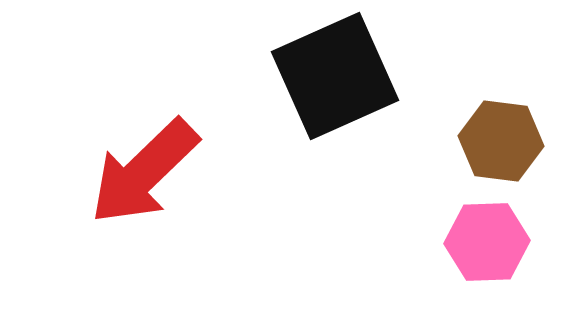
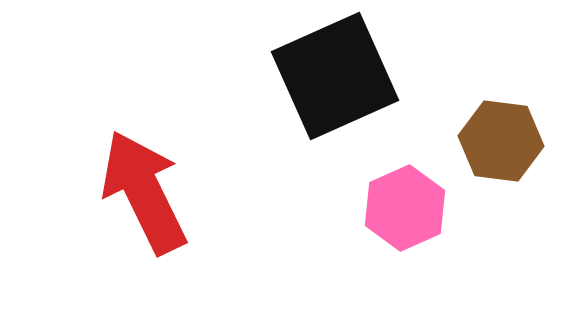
red arrow: moved 20 px down; rotated 108 degrees clockwise
pink hexagon: moved 82 px left, 34 px up; rotated 22 degrees counterclockwise
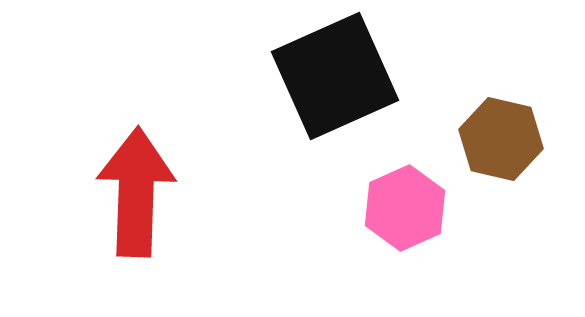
brown hexagon: moved 2 px up; rotated 6 degrees clockwise
red arrow: moved 8 px left; rotated 28 degrees clockwise
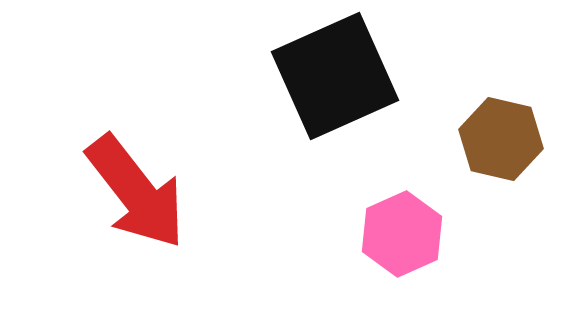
red arrow: rotated 140 degrees clockwise
pink hexagon: moved 3 px left, 26 px down
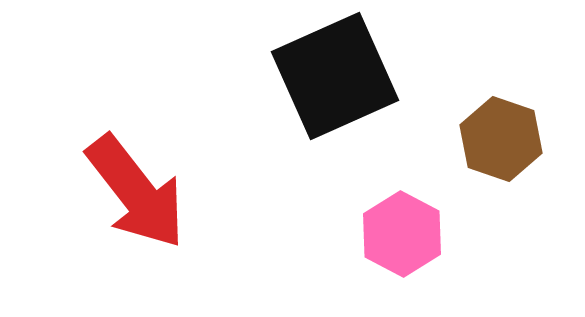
brown hexagon: rotated 6 degrees clockwise
pink hexagon: rotated 8 degrees counterclockwise
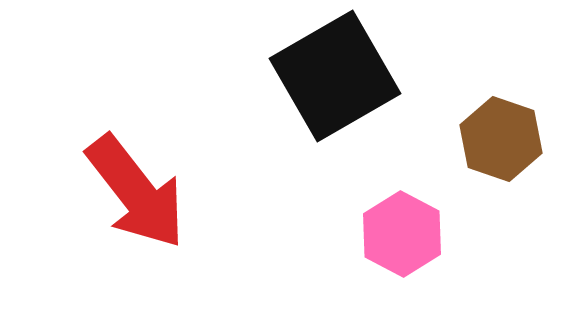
black square: rotated 6 degrees counterclockwise
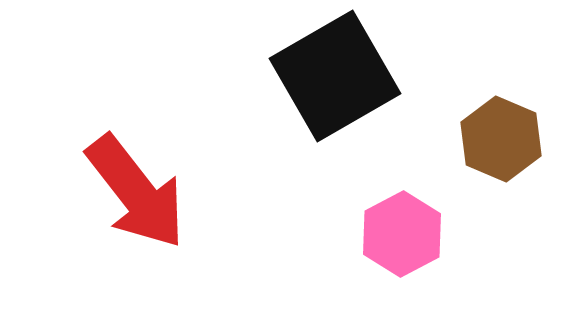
brown hexagon: rotated 4 degrees clockwise
pink hexagon: rotated 4 degrees clockwise
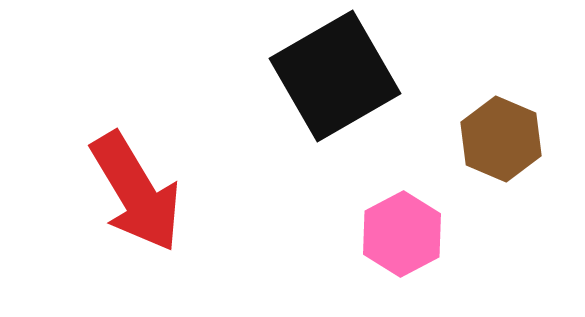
red arrow: rotated 7 degrees clockwise
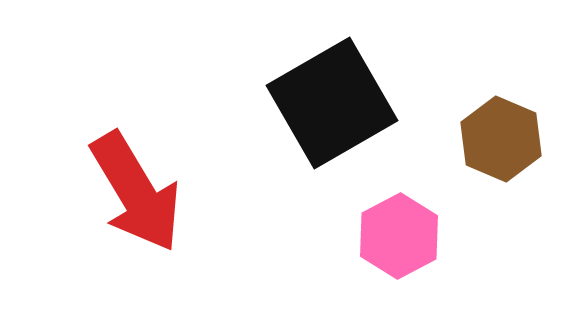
black square: moved 3 px left, 27 px down
pink hexagon: moved 3 px left, 2 px down
